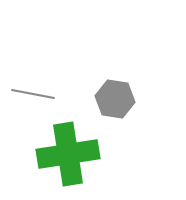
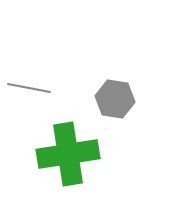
gray line: moved 4 px left, 6 px up
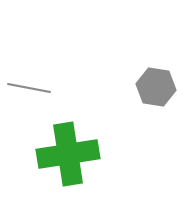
gray hexagon: moved 41 px right, 12 px up
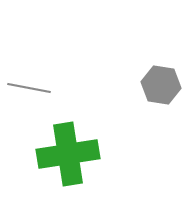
gray hexagon: moved 5 px right, 2 px up
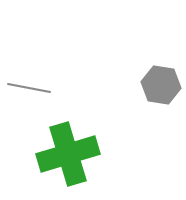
green cross: rotated 8 degrees counterclockwise
